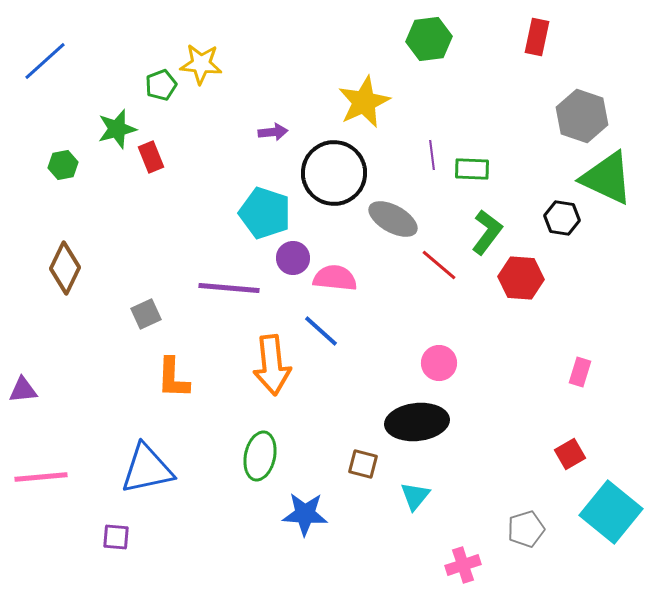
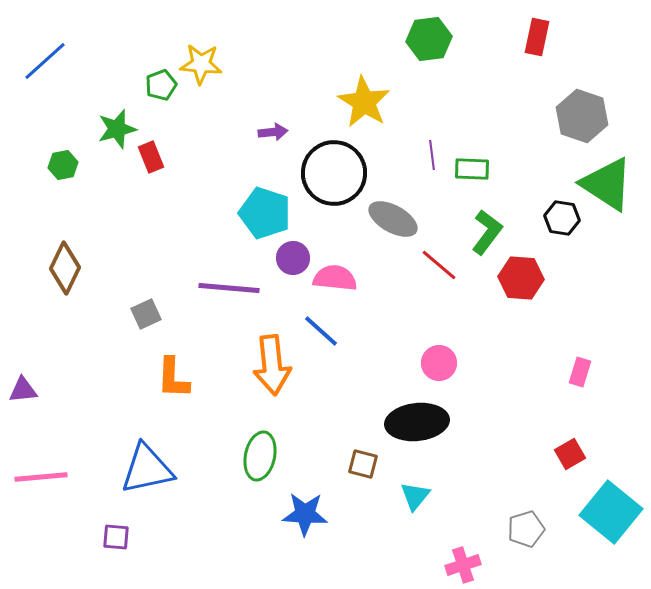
yellow star at (364, 102): rotated 16 degrees counterclockwise
green triangle at (607, 178): moved 6 px down; rotated 8 degrees clockwise
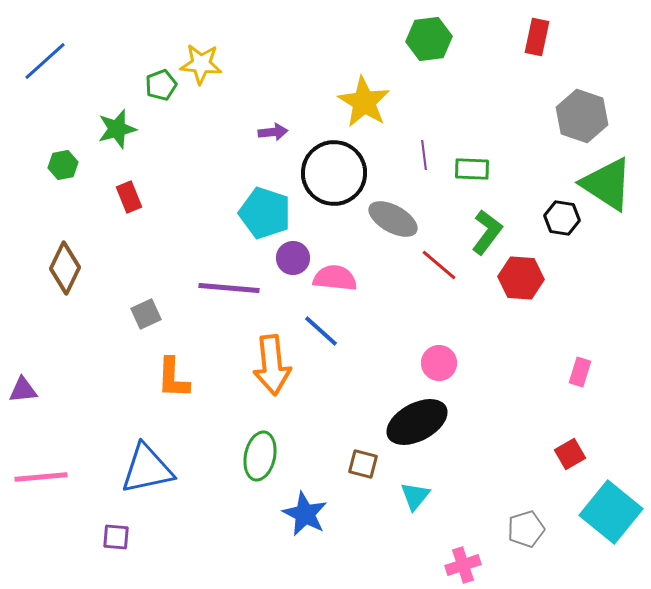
purple line at (432, 155): moved 8 px left
red rectangle at (151, 157): moved 22 px left, 40 px down
black ellipse at (417, 422): rotated 22 degrees counterclockwise
blue star at (305, 514): rotated 24 degrees clockwise
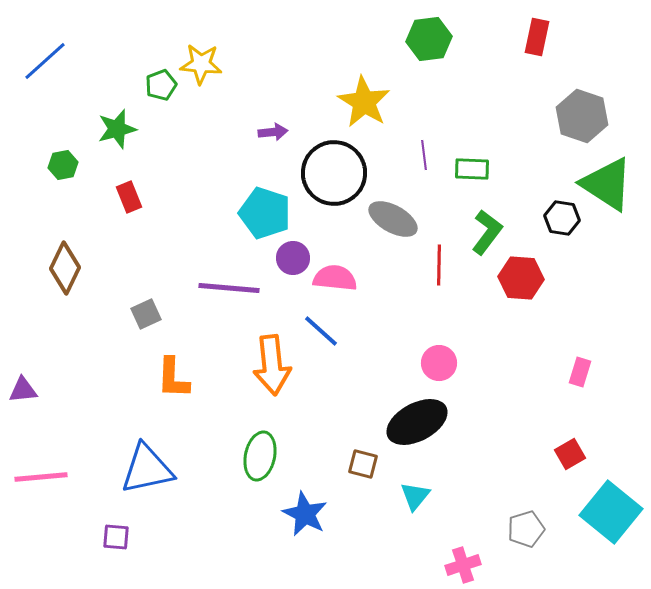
red line at (439, 265): rotated 51 degrees clockwise
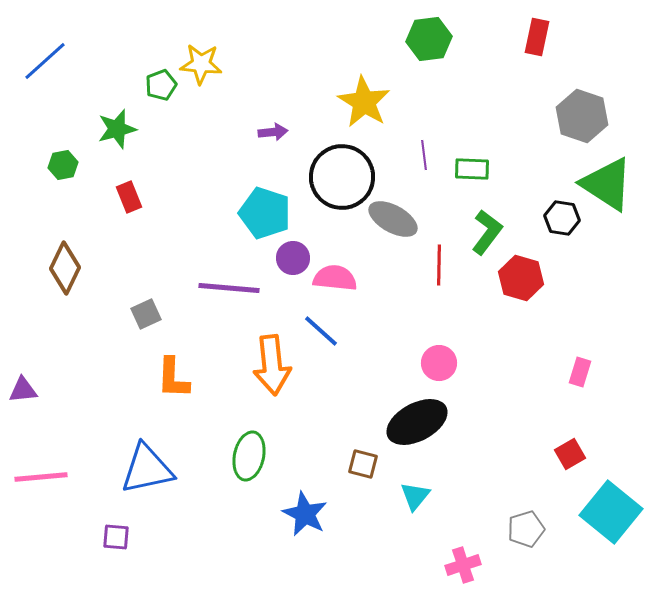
black circle at (334, 173): moved 8 px right, 4 px down
red hexagon at (521, 278): rotated 12 degrees clockwise
green ellipse at (260, 456): moved 11 px left
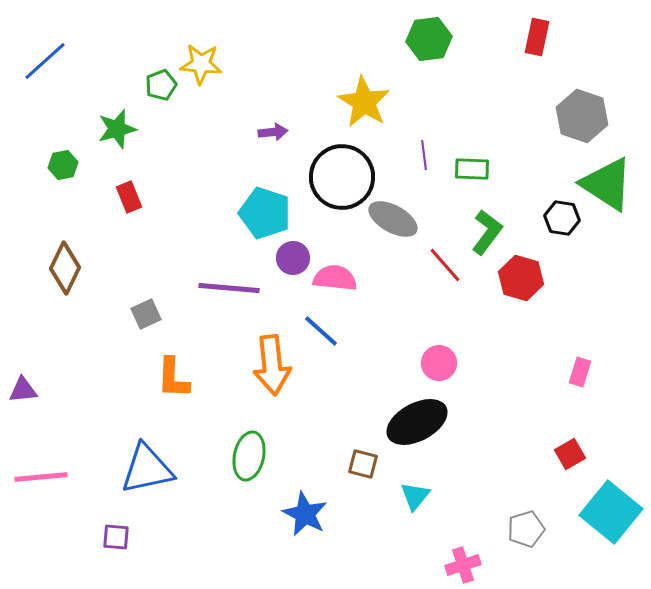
red line at (439, 265): moved 6 px right; rotated 42 degrees counterclockwise
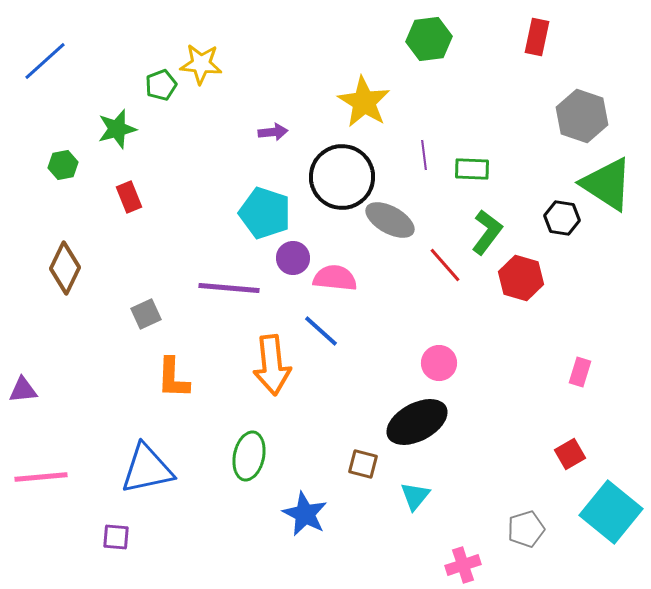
gray ellipse at (393, 219): moved 3 px left, 1 px down
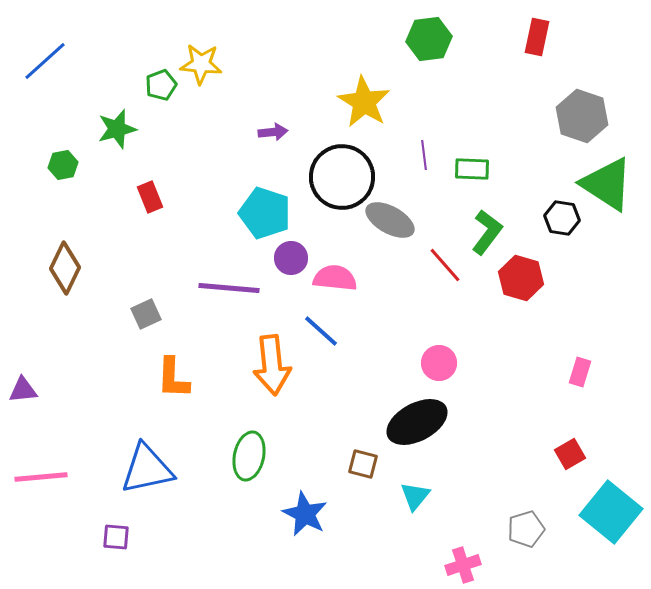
red rectangle at (129, 197): moved 21 px right
purple circle at (293, 258): moved 2 px left
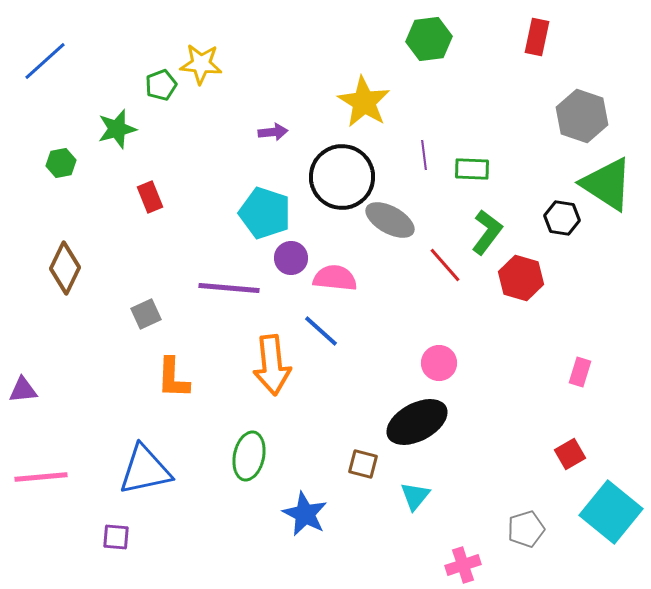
green hexagon at (63, 165): moved 2 px left, 2 px up
blue triangle at (147, 469): moved 2 px left, 1 px down
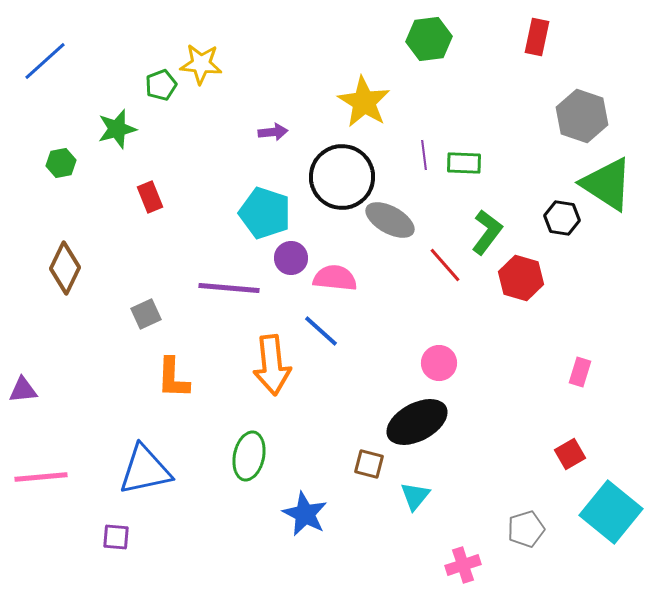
green rectangle at (472, 169): moved 8 px left, 6 px up
brown square at (363, 464): moved 6 px right
